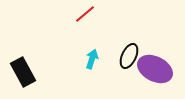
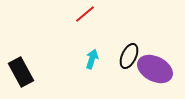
black rectangle: moved 2 px left
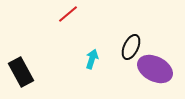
red line: moved 17 px left
black ellipse: moved 2 px right, 9 px up
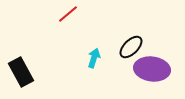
black ellipse: rotated 20 degrees clockwise
cyan arrow: moved 2 px right, 1 px up
purple ellipse: moved 3 px left; rotated 20 degrees counterclockwise
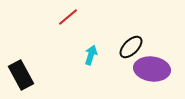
red line: moved 3 px down
cyan arrow: moved 3 px left, 3 px up
black rectangle: moved 3 px down
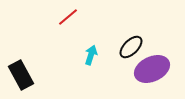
purple ellipse: rotated 32 degrees counterclockwise
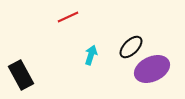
red line: rotated 15 degrees clockwise
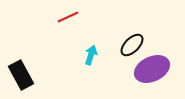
black ellipse: moved 1 px right, 2 px up
